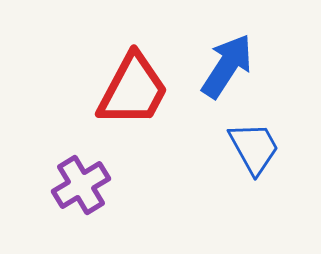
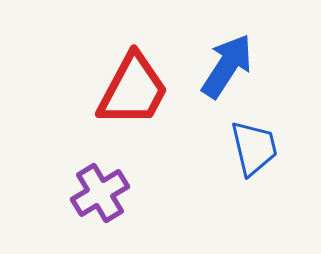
blue trapezoid: rotated 16 degrees clockwise
purple cross: moved 19 px right, 8 px down
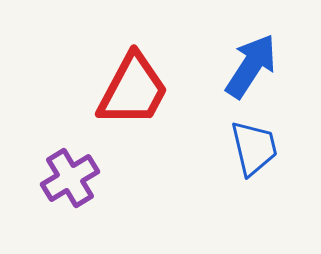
blue arrow: moved 24 px right
purple cross: moved 30 px left, 15 px up
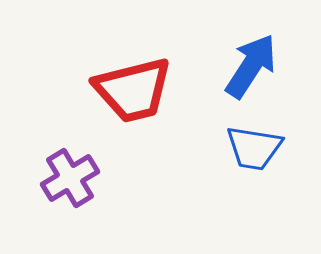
red trapezoid: rotated 48 degrees clockwise
blue trapezoid: rotated 112 degrees clockwise
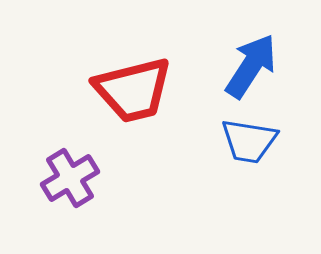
blue trapezoid: moved 5 px left, 7 px up
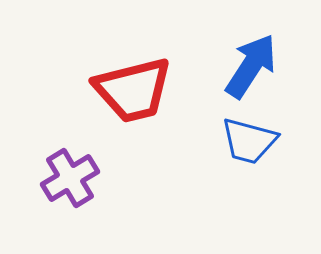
blue trapezoid: rotated 6 degrees clockwise
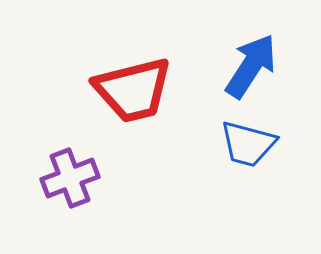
blue trapezoid: moved 1 px left, 3 px down
purple cross: rotated 10 degrees clockwise
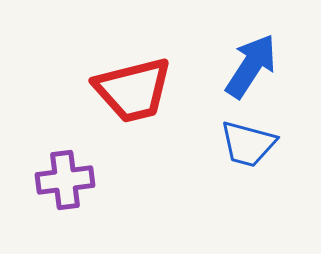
purple cross: moved 5 px left, 2 px down; rotated 14 degrees clockwise
